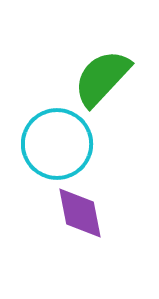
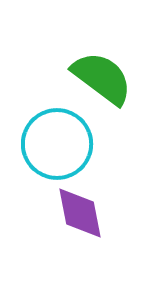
green semicircle: rotated 84 degrees clockwise
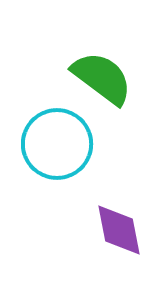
purple diamond: moved 39 px right, 17 px down
